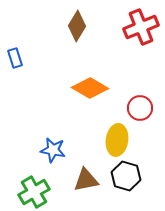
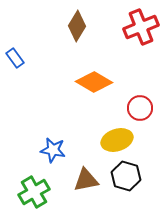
blue rectangle: rotated 18 degrees counterclockwise
orange diamond: moved 4 px right, 6 px up
yellow ellipse: rotated 64 degrees clockwise
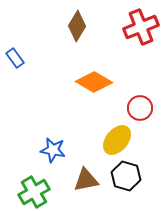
yellow ellipse: rotated 32 degrees counterclockwise
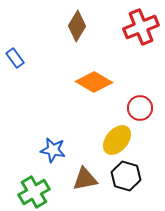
brown triangle: moved 1 px left, 1 px up
